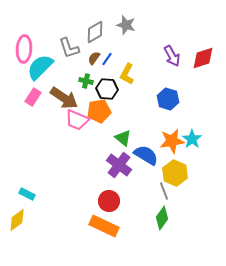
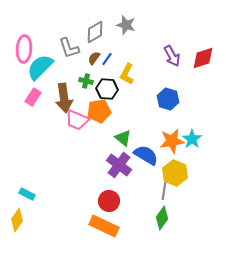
brown arrow: rotated 48 degrees clockwise
gray line: rotated 30 degrees clockwise
yellow diamond: rotated 20 degrees counterclockwise
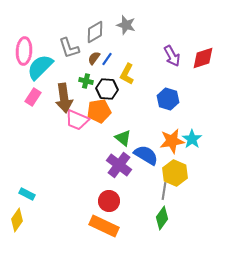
pink ellipse: moved 2 px down
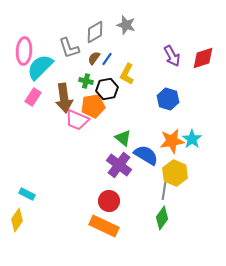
black hexagon: rotated 15 degrees counterclockwise
orange pentagon: moved 6 px left, 5 px up
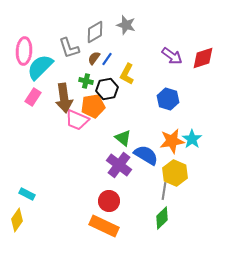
purple arrow: rotated 25 degrees counterclockwise
green diamond: rotated 10 degrees clockwise
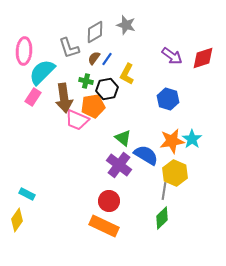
cyan semicircle: moved 2 px right, 5 px down
